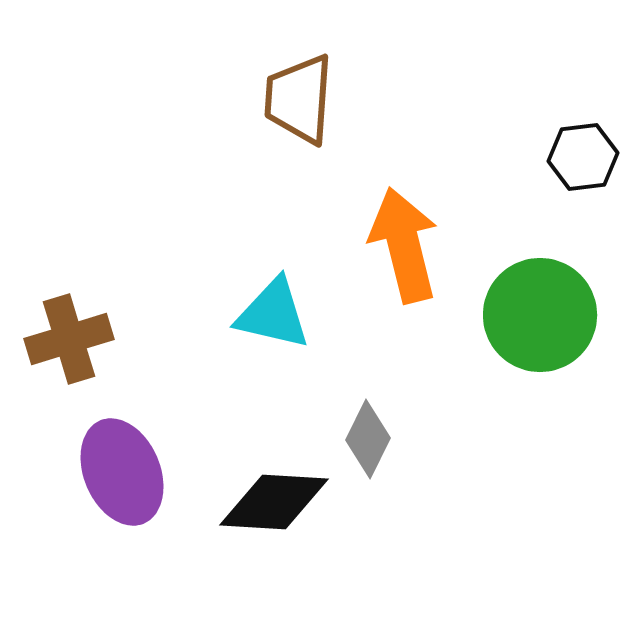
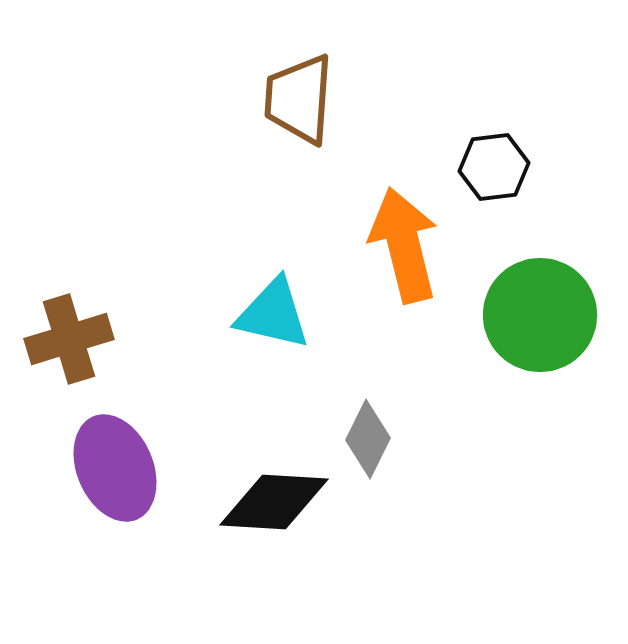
black hexagon: moved 89 px left, 10 px down
purple ellipse: moved 7 px left, 4 px up
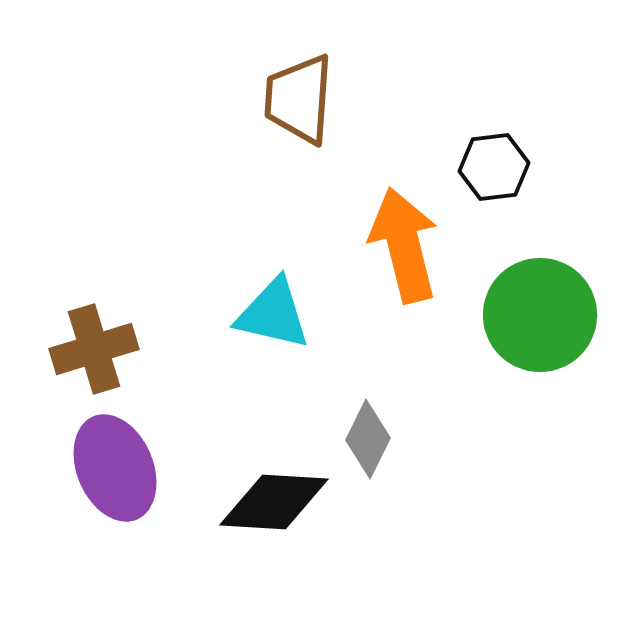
brown cross: moved 25 px right, 10 px down
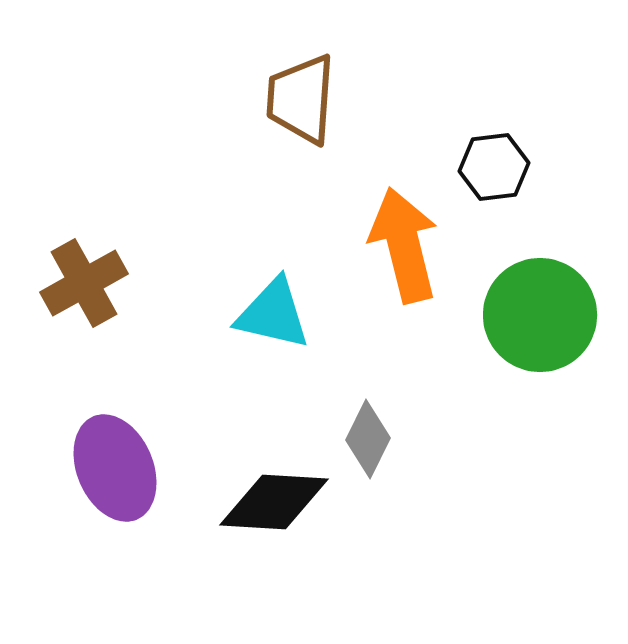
brown trapezoid: moved 2 px right
brown cross: moved 10 px left, 66 px up; rotated 12 degrees counterclockwise
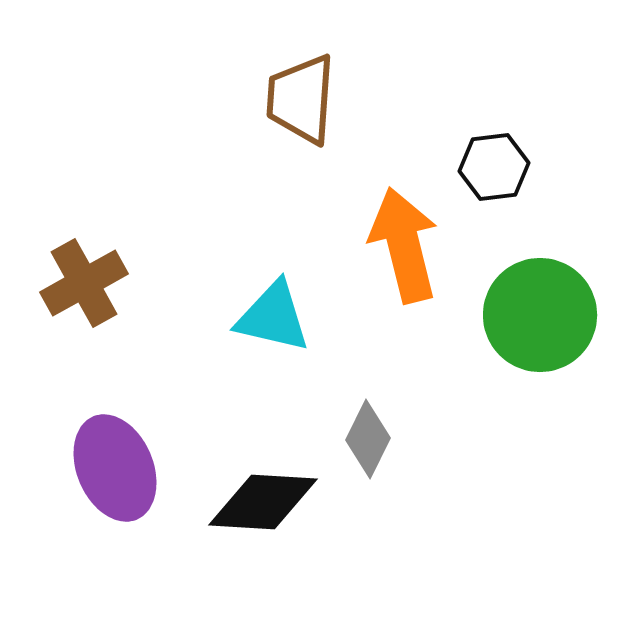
cyan triangle: moved 3 px down
black diamond: moved 11 px left
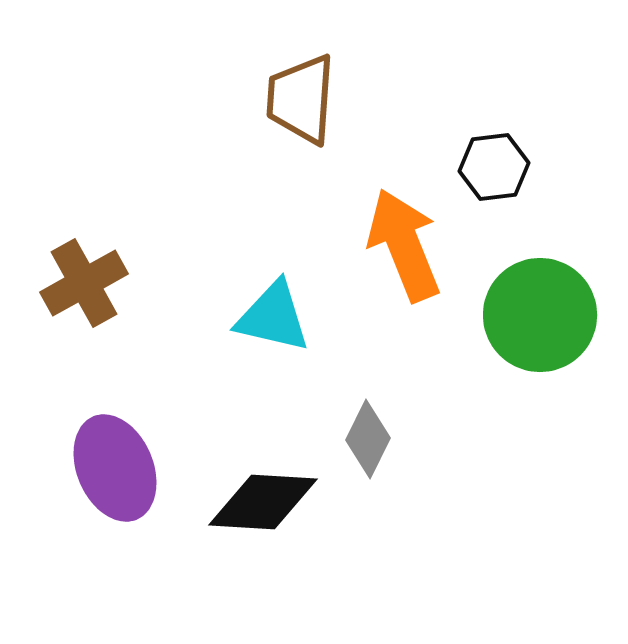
orange arrow: rotated 8 degrees counterclockwise
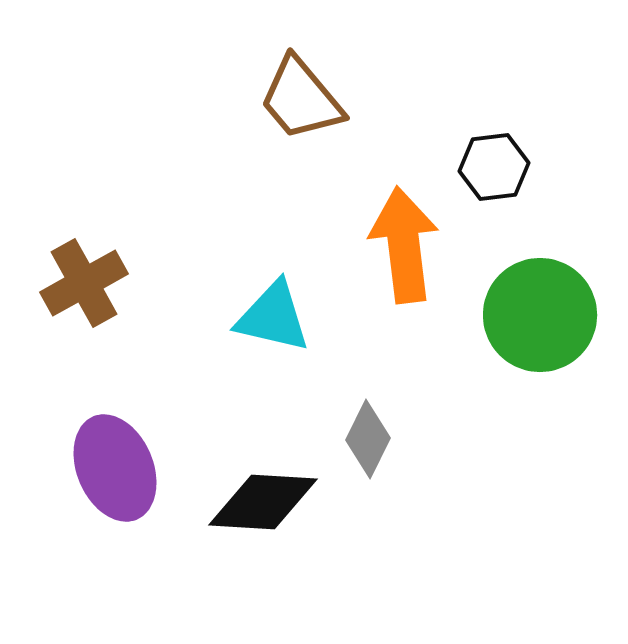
brown trapezoid: rotated 44 degrees counterclockwise
orange arrow: rotated 15 degrees clockwise
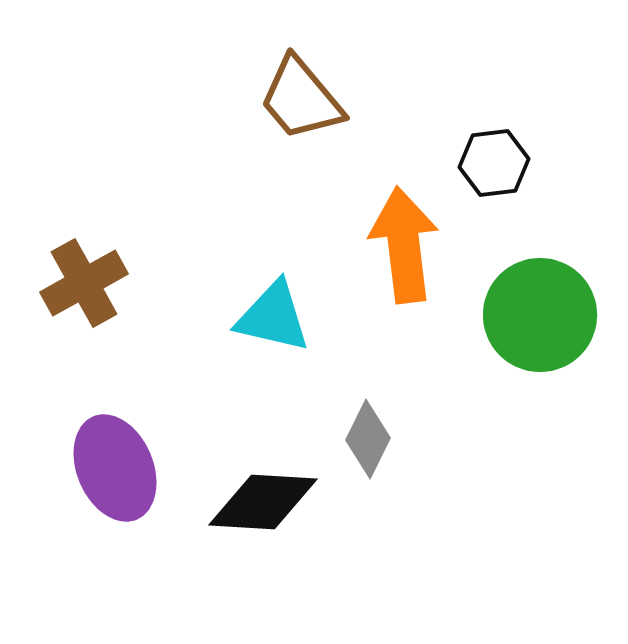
black hexagon: moved 4 px up
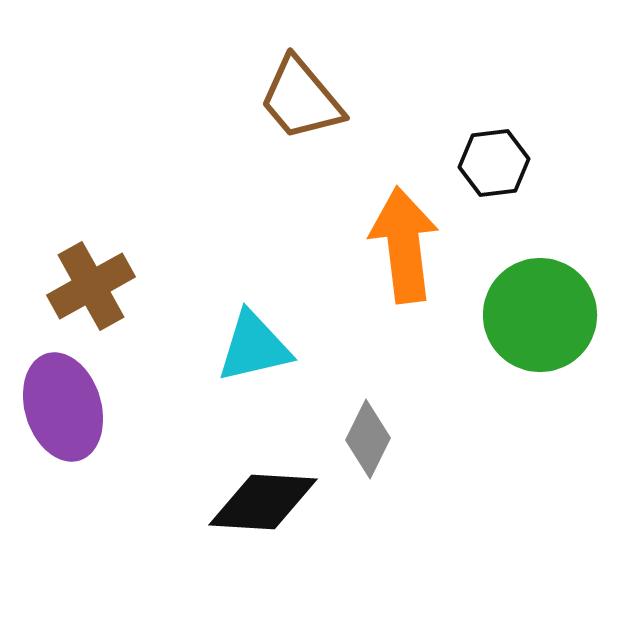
brown cross: moved 7 px right, 3 px down
cyan triangle: moved 19 px left, 30 px down; rotated 26 degrees counterclockwise
purple ellipse: moved 52 px left, 61 px up; rotated 6 degrees clockwise
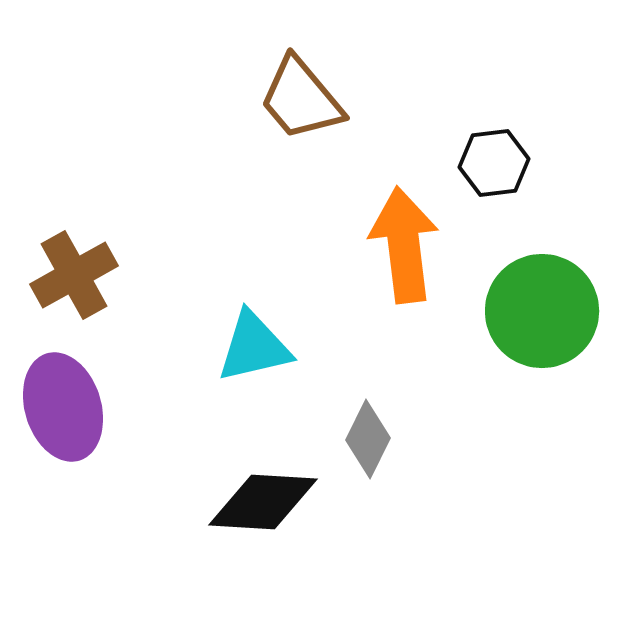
brown cross: moved 17 px left, 11 px up
green circle: moved 2 px right, 4 px up
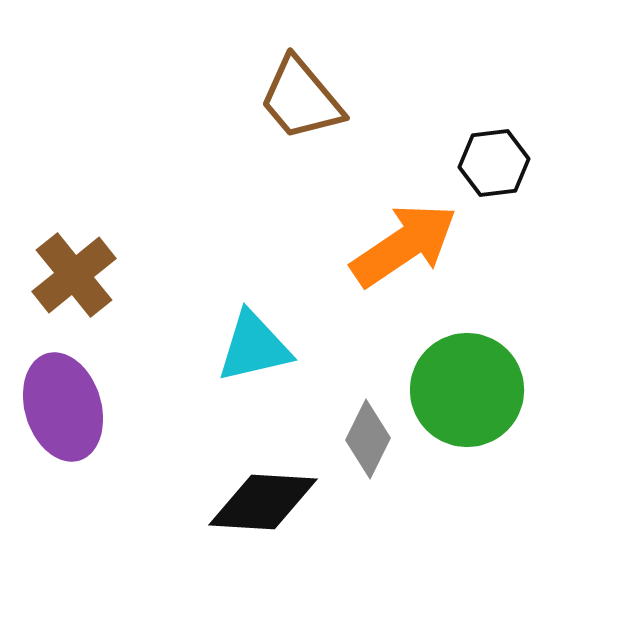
orange arrow: rotated 63 degrees clockwise
brown cross: rotated 10 degrees counterclockwise
green circle: moved 75 px left, 79 px down
